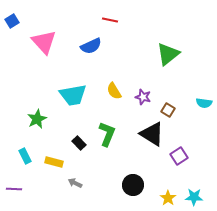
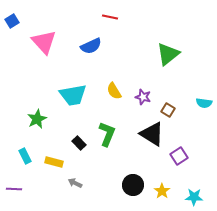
red line: moved 3 px up
yellow star: moved 6 px left, 7 px up
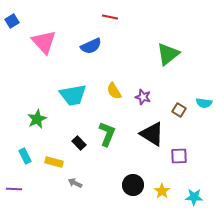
brown square: moved 11 px right
purple square: rotated 30 degrees clockwise
